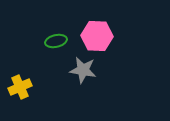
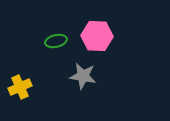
gray star: moved 6 px down
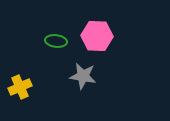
green ellipse: rotated 20 degrees clockwise
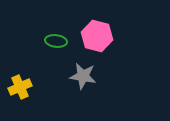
pink hexagon: rotated 12 degrees clockwise
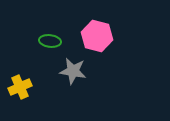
green ellipse: moved 6 px left
gray star: moved 10 px left, 5 px up
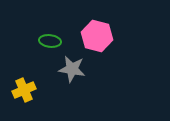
gray star: moved 1 px left, 2 px up
yellow cross: moved 4 px right, 3 px down
